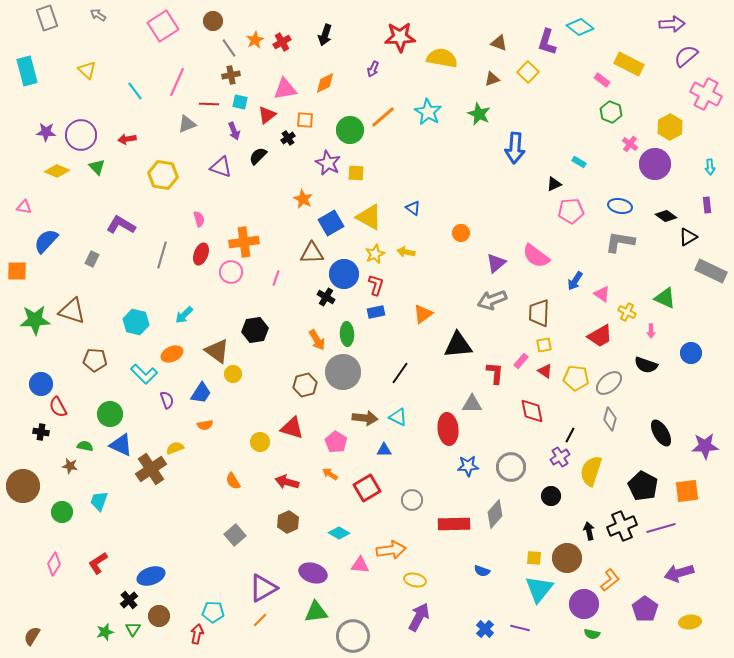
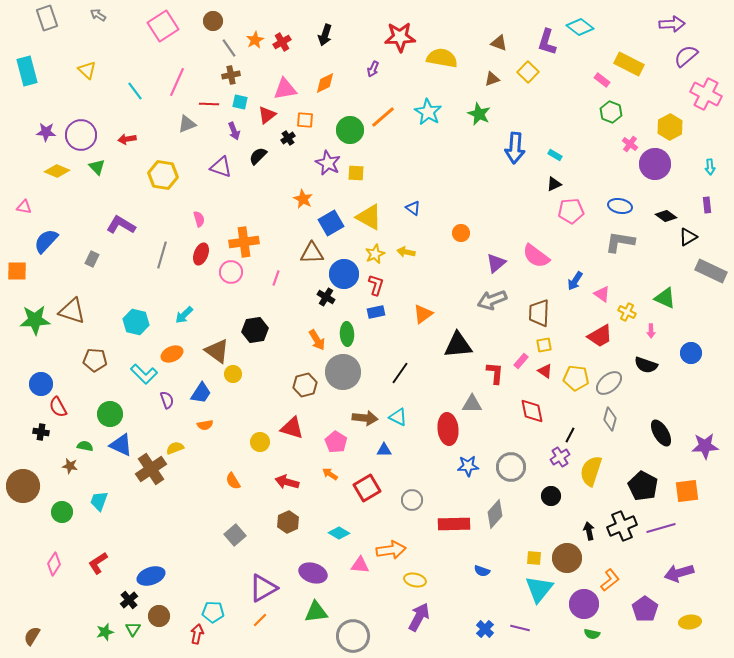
cyan rectangle at (579, 162): moved 24 px left, 7 px up
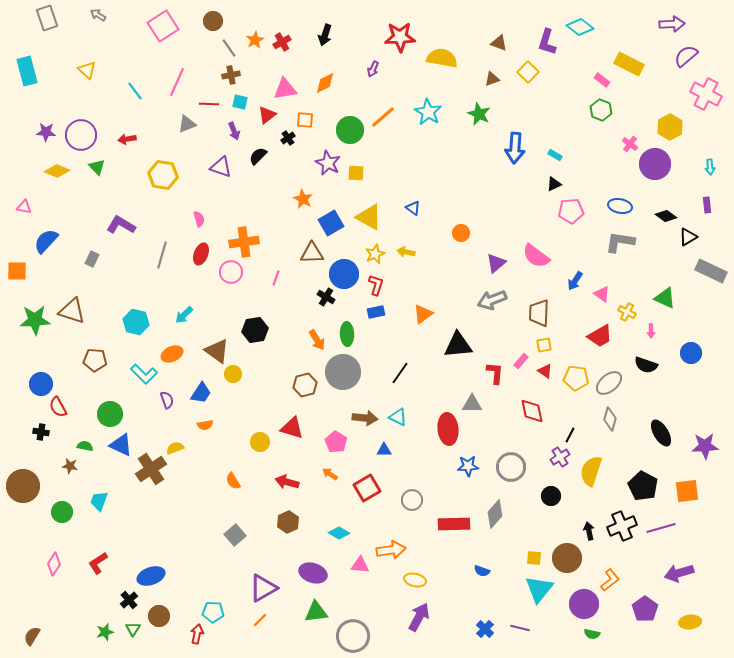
green hexagon at (611, 112): moved 10 px left, 2 px up
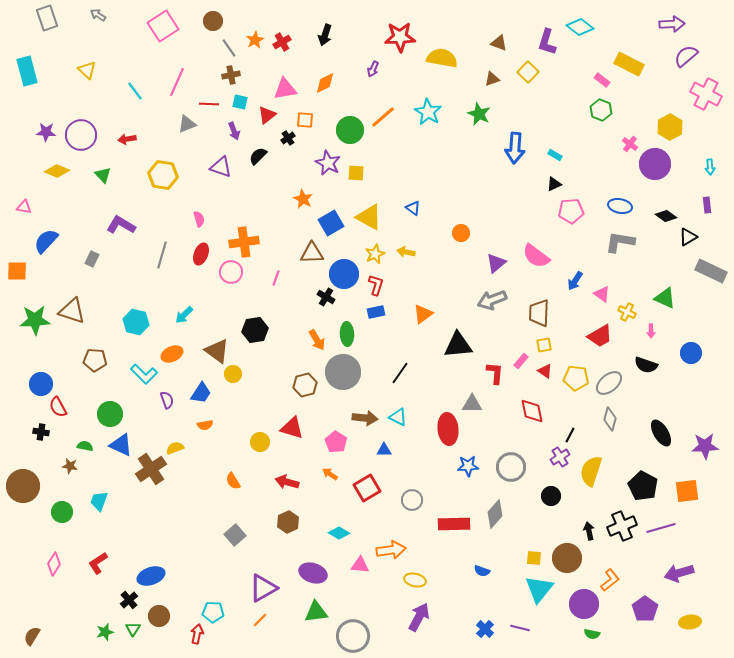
green triangle at (97, 167): moved 6 px right, 8 px down
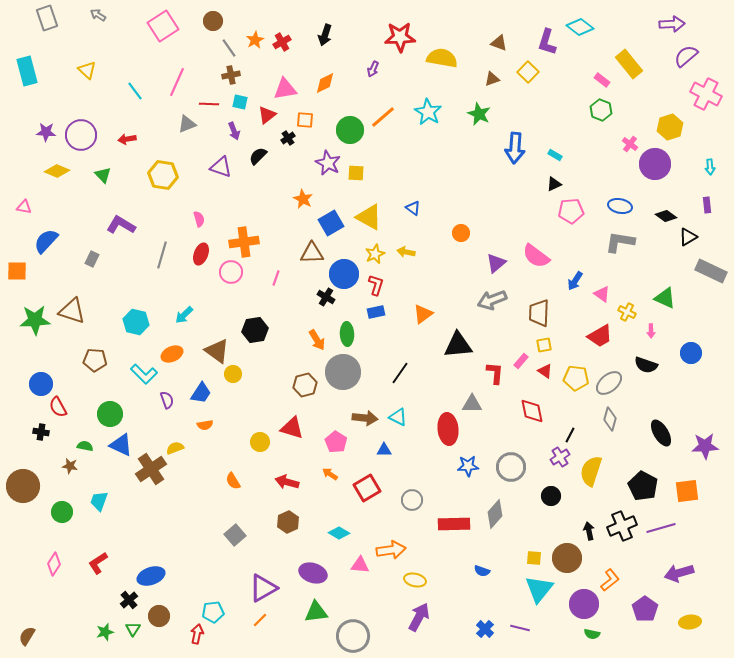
yellow rectangle at (629, 64): rotated 24 degrees clockwise
yellow hexagon at (670, 127): rotated 10 degrees clockwise
cyan pentagon at (213, 612): rotated 10 degrees counterclockwise
brown semicircle at (32, 636): moved 5 px left
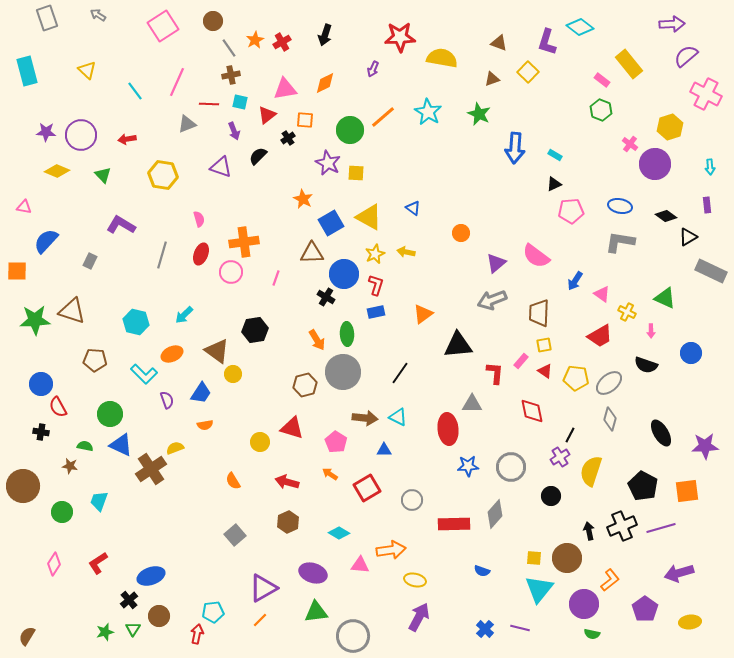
gray rectangle at (92, 259): moved 2 px left, 2 px down
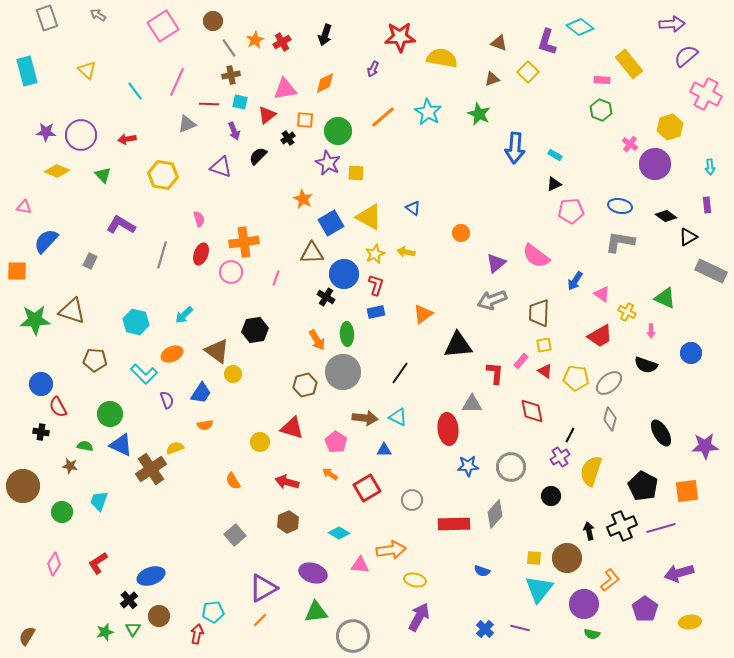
pink rectangle at (602, 80): rotated 35 degrees counterclockwise
green circle at (350, 130): moved 12 px left, 1 px down
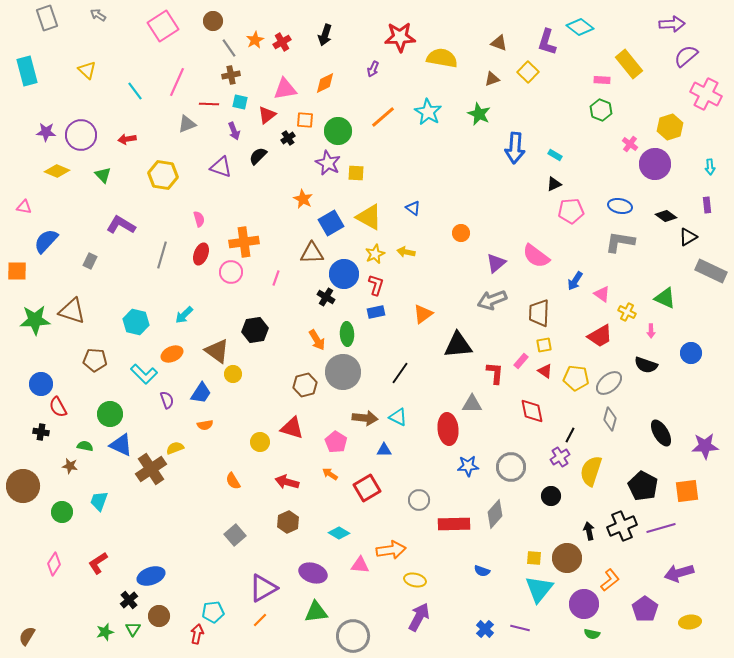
gray circle at (412, 500): moved 7 px right
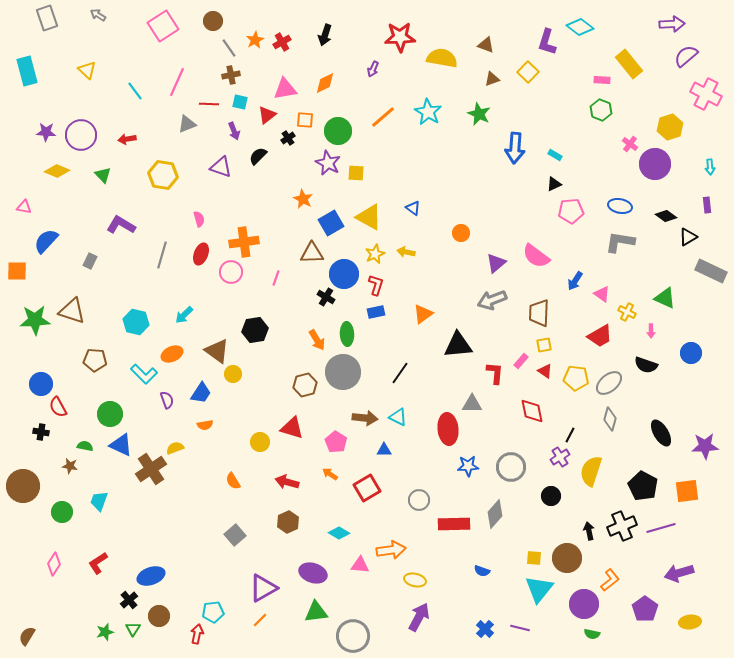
brown triangle at (499, 43): moved 13 px left, 2 px down
